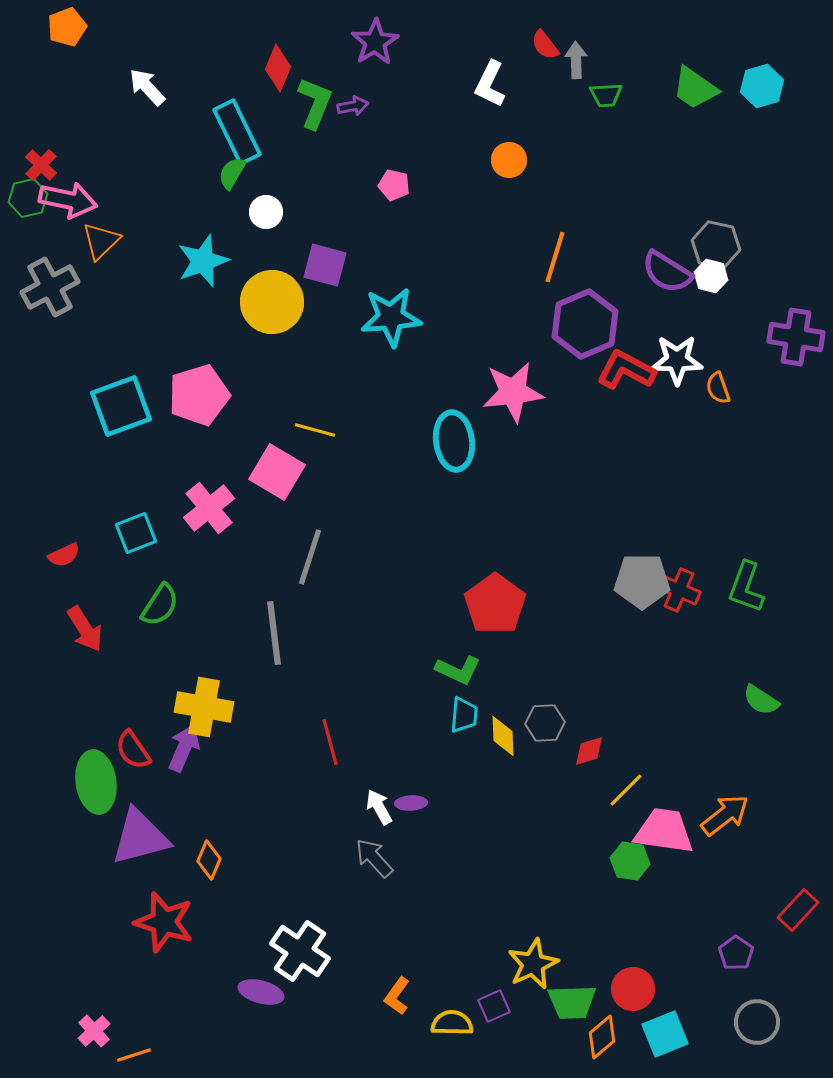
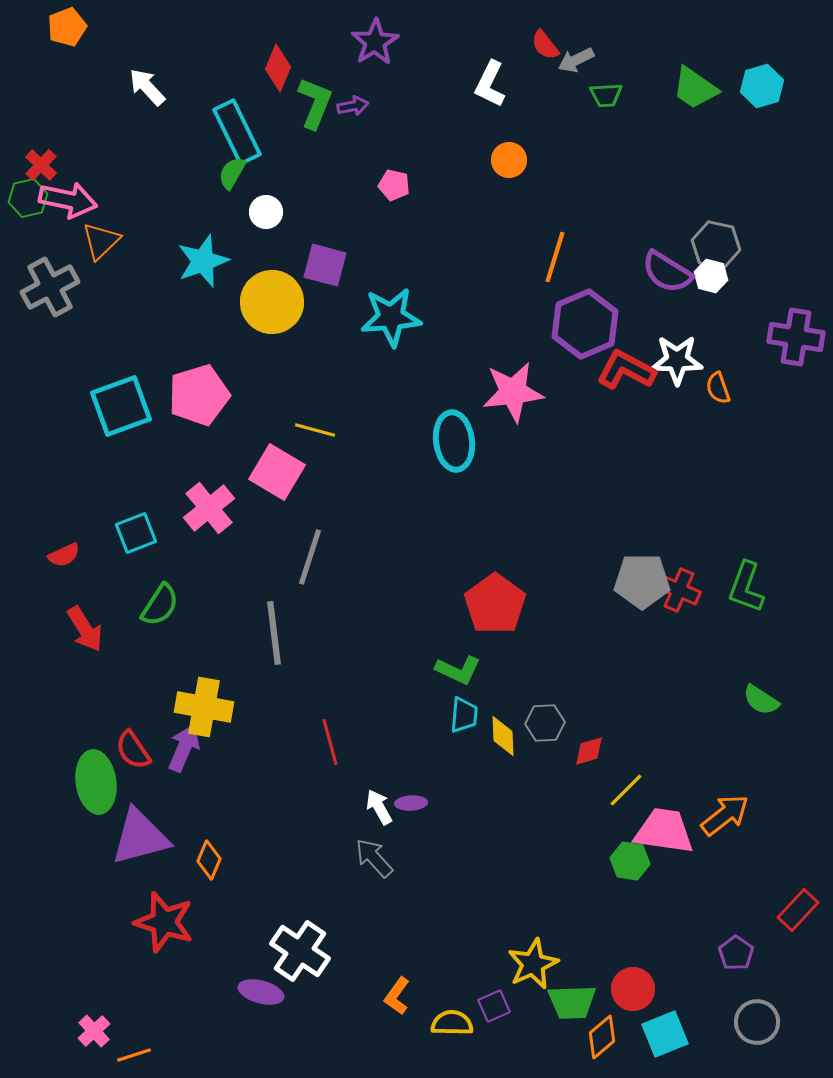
gray arrow at (576, 60): rotated 114 degrees counterclockwise
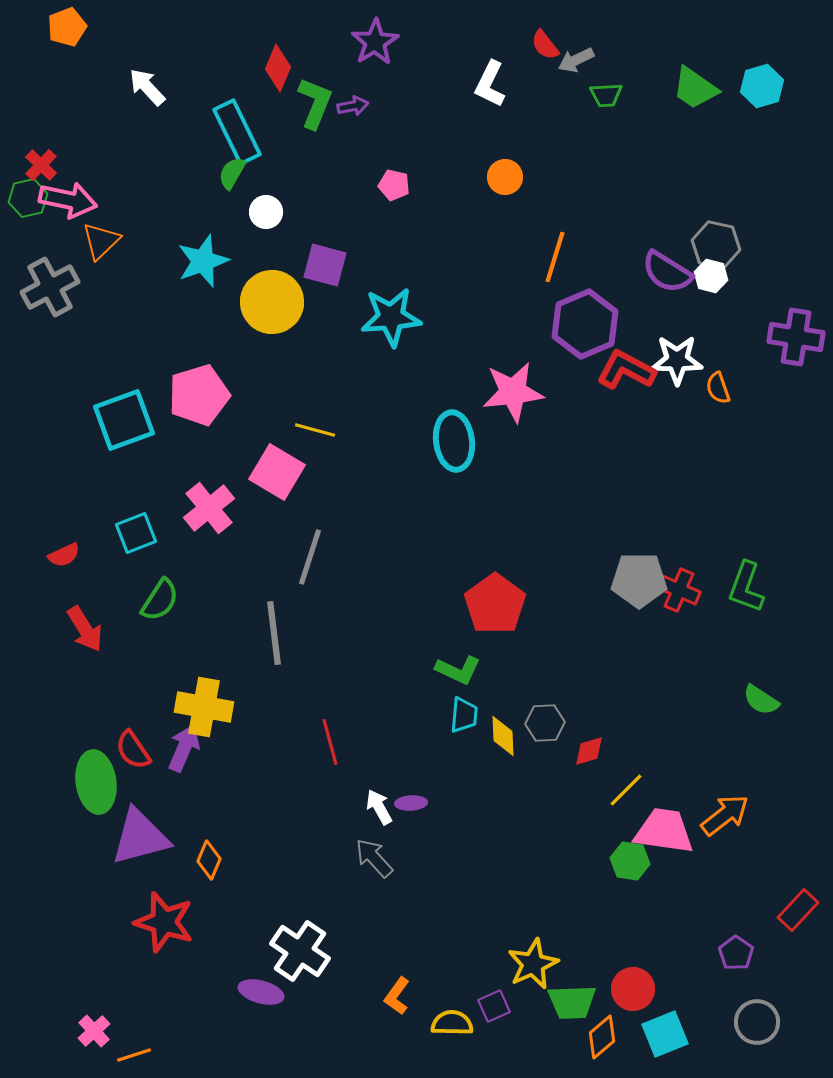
orange circle at (509, 160): moved 4 px left, 17 px down
cyan square at (121, 406): moved 3 px right, 14 px down
gray pentagon at (642, 581): moved 3 px left, 1 px up
green semicircle at (160, 605): moved 5 px up
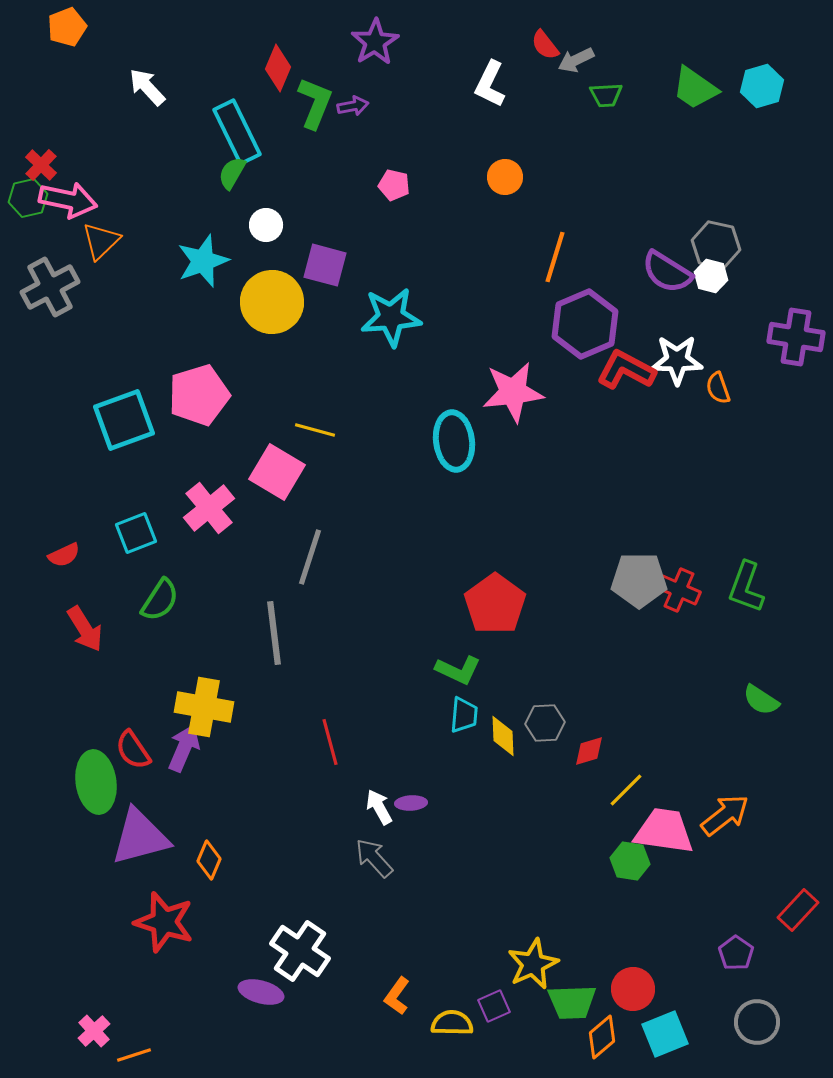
white circle at (266, 212): moved 13 px down
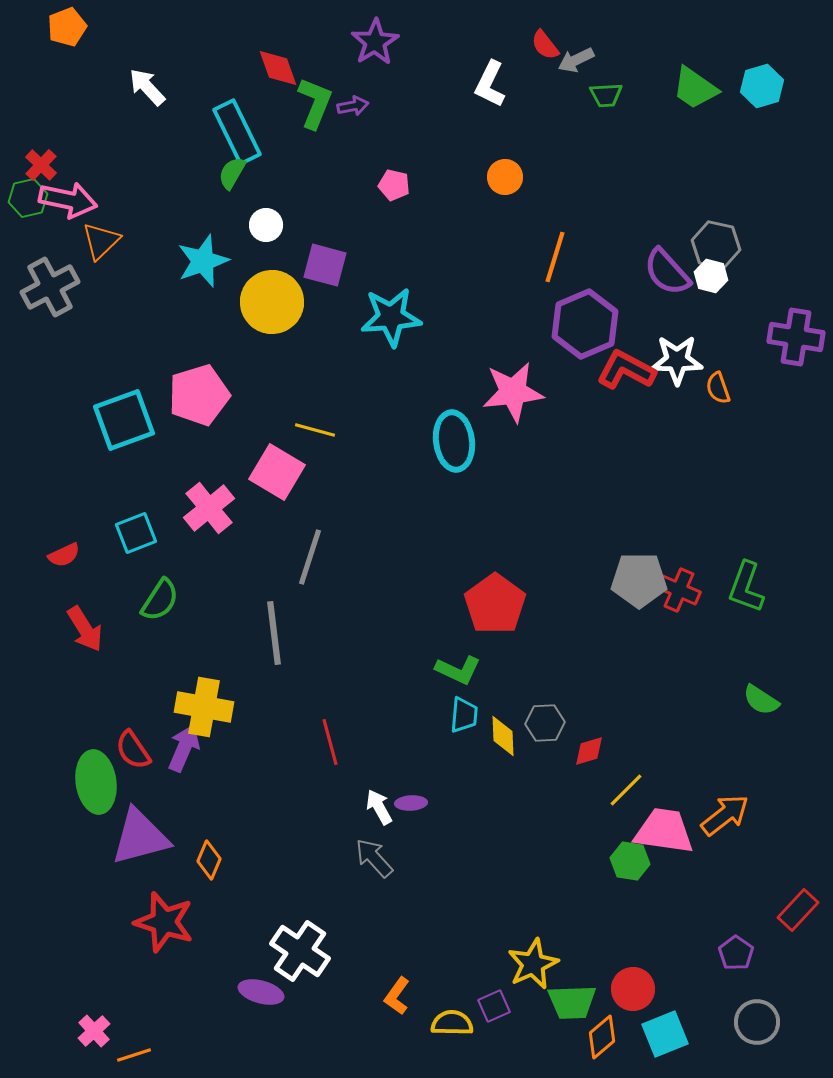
red diamond at (278, 68): rotated 42 degrees counterclockwise
purple semicircle at (667, 272): rotated 16 degrees clockwise
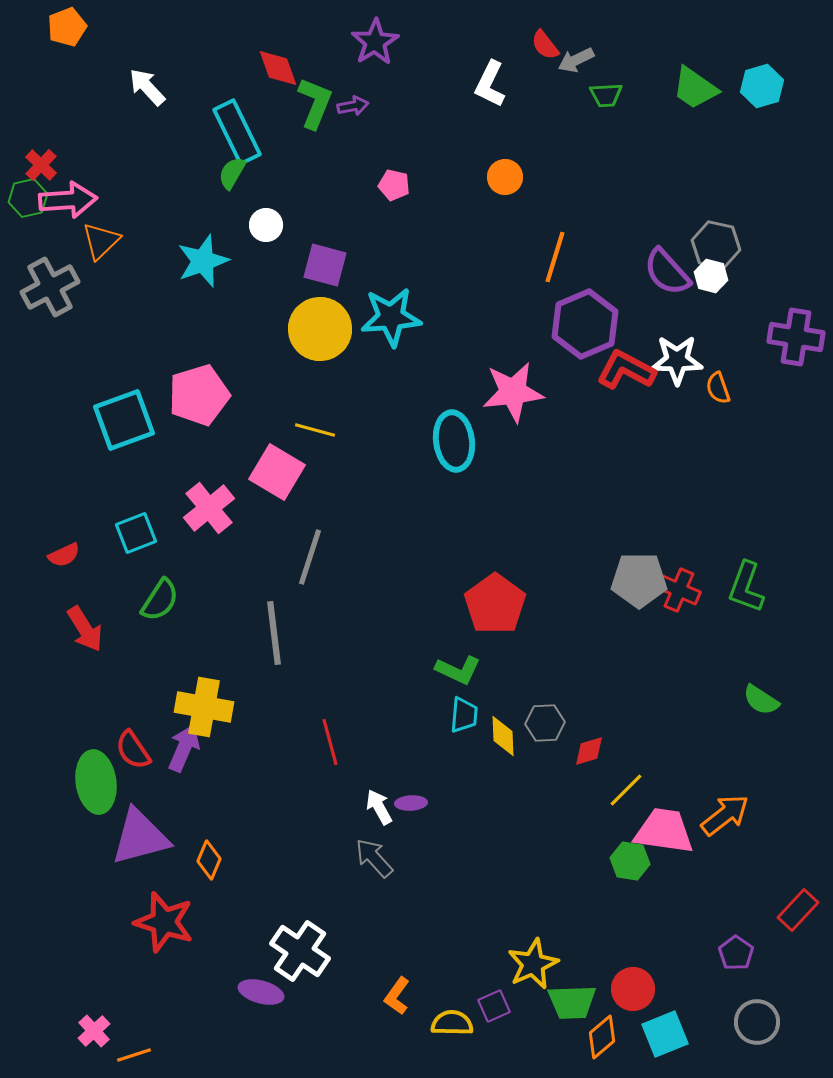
pink arrow at (68, 200): rotated 16 degrees counterclockwise
yellow circle at (272, 302): moved 48 px right, 27 px down
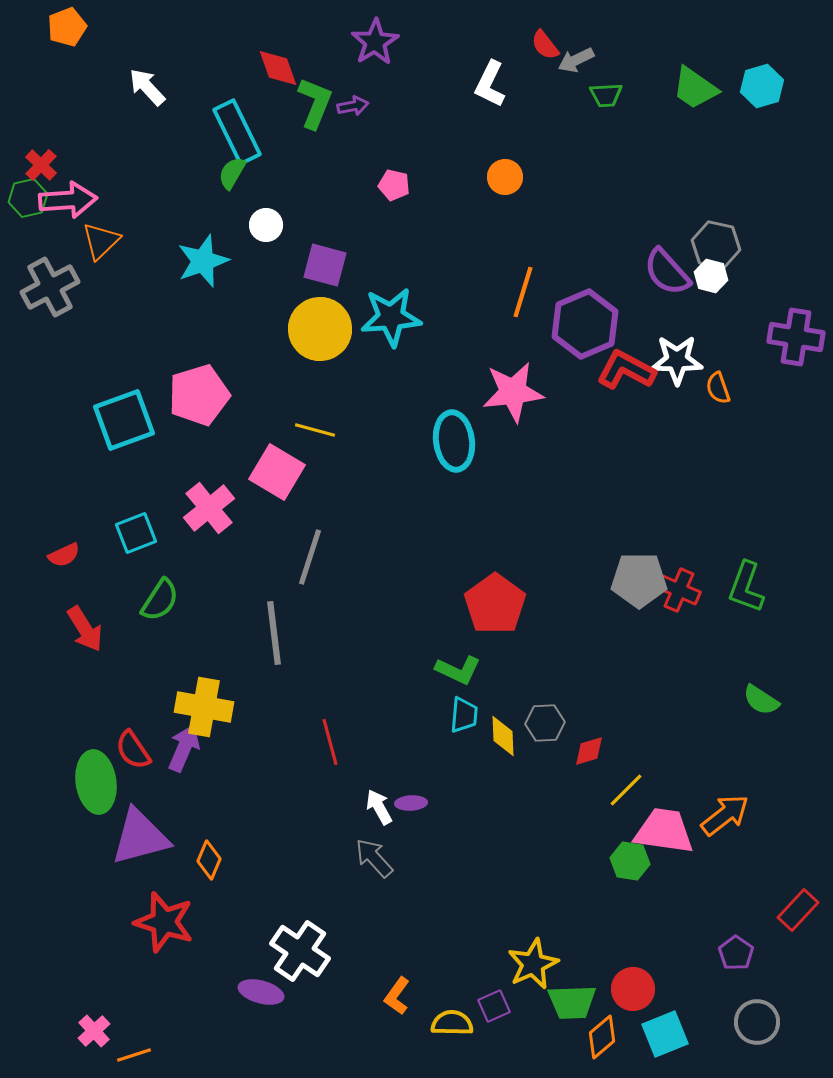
orange line at (555, 257): moved 32 px left, 35 px down
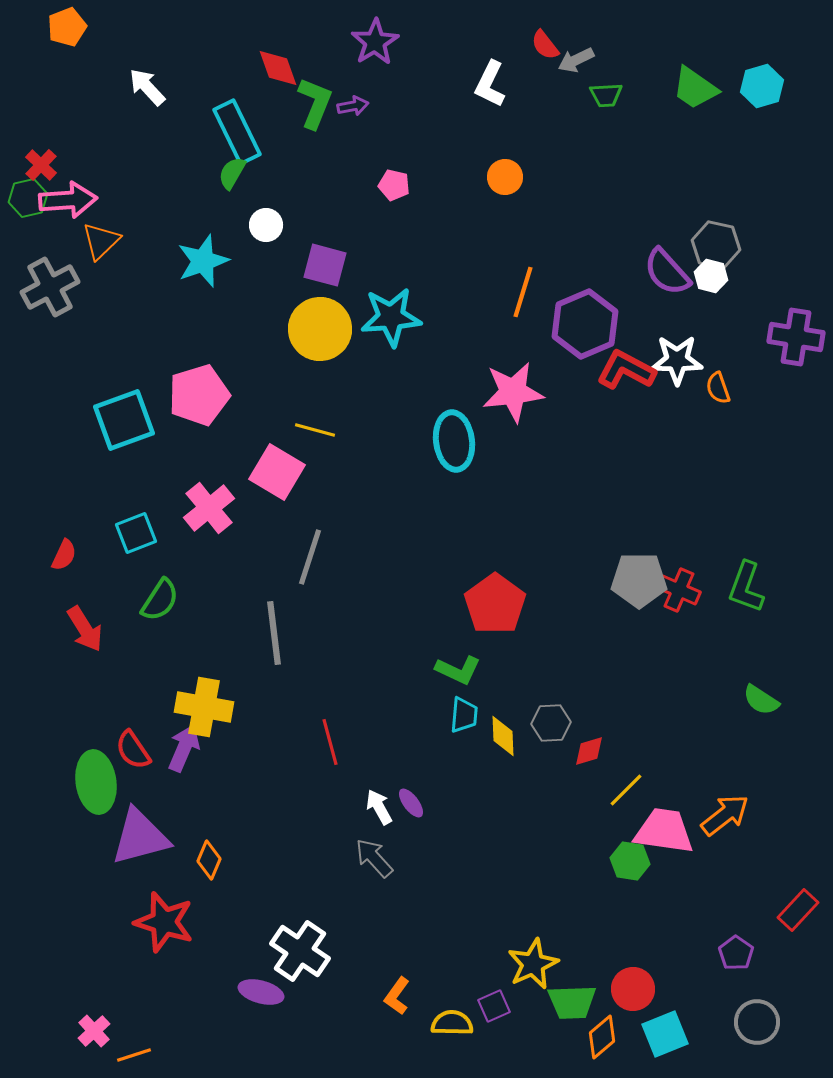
red semicircle at (64, 555): rotated 40 degrees counterclockwise
gray hexagon at (545, 723): moved 6 px right
purple ellipse at (411, 803): rotated 56 degrees clockwise
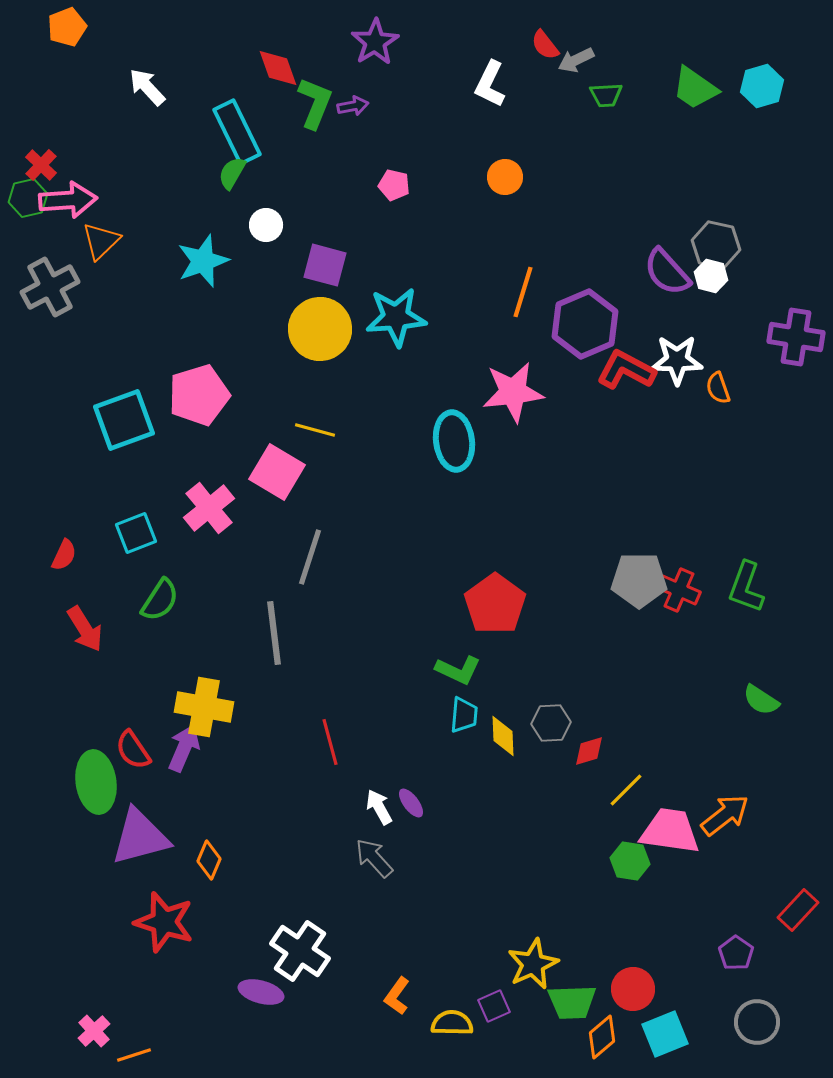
cyan star at (391, 317): moved 5 px right
pink trapezoid at (664, 831): moved 6 px right
